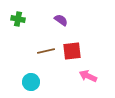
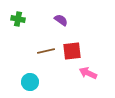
pink arrow: moved 3 px up
cyan circle: moved 1 px left
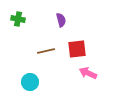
purple semicircle: rotated 40 degrees clockwise
red square: moved 5 px right, 2 px up
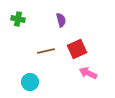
red square: rotated 18 degrees counterclockwise
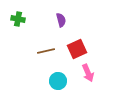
pink arrow: rotated 138 degrees counterclockwise
cyan circle: moved 28 px right, 1 px up
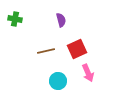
green cross: moved 3 px left
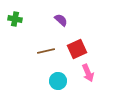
purple semicircle: rotated 32 degrees counterclockwise
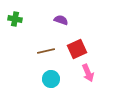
purple semicircle: rotated 24 degrees counterclockwise
cyan circle: moved 7 px left, 2 px up
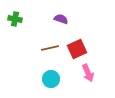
purple semicircle: moved 1 px up
brown line: moved 4 px right, 3 px up
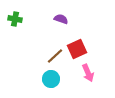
brown line: moved 5 px right, 8 px down; rotated 30 degrees counterclockwise
